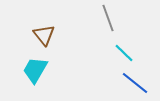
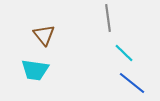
gray line: rotated 12 degrees clockwise
cyan trapezoid: rotated 112 degrees counterclockwise
blue line: moved 3 px left
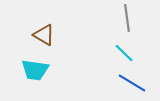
gray line: moved 19 px right
brown triangle: rotated 20 degrees counterclockwise
blue line: rotated 8 degrees counterclockwise
